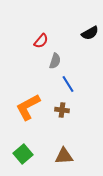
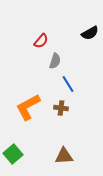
brown cross: moved 1 px left, 2 px up
green square: moved 10 px left
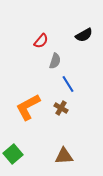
black semicircle: moved 6 px left, 2 px down
brown cross: rotated 24 degrees clockwise
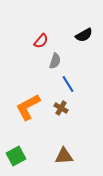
green square: moved 3 px right, 2 px down; rotated 12 degrees clockwise
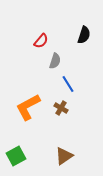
black semicircle: rotated 42 degrees counterclockwise
brown triangle: rotated 30 degrees counterclockwise
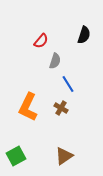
orange L-shape: rotated 36 degrees counterclockwise
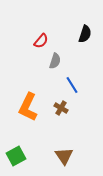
black semicircle: moved 1 px right, 1 px up
blue line: moved 4 px right, 1 px down
brown triangle: rotated 30 degrees counterclockwise
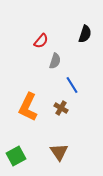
brown triangle: moved 5 px left, 4 px up
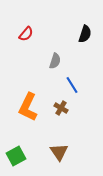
red semicircle: moved 15 px left, 7 px up
